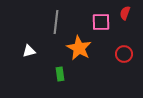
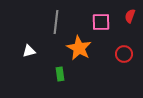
red semicircle: moved 5 px right, 3 px down
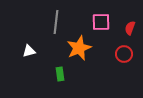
red semicircle: moved 12 px down
orange star: rotated 20 degrees clockwise
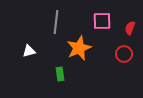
pink square: moved 1 px right, 1 px up
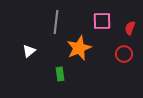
white triangle: rotated 24 degrees counterclockwise
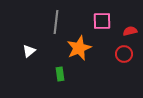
red semicircle: moved 3 px down; rotated 56 degrees clockwise
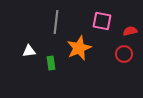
pink square: rotated 12 degrees clockwise
white triangle: rotated 32 degrees clockwise
green rectangle: moved 9 px left, 11 px up
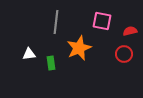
white triangle: moved 3 px down
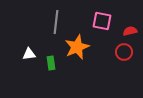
orange star: moved 2 px left, 1 px up
red circle: moved 2 px up
